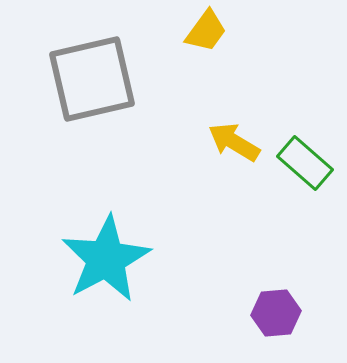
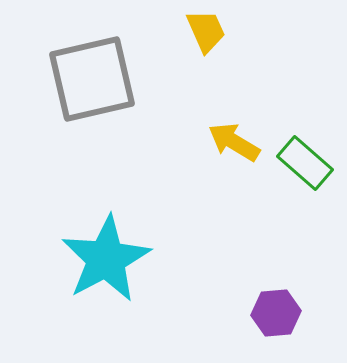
yellow trapezoid: rotated 60 degrees counterclockwise
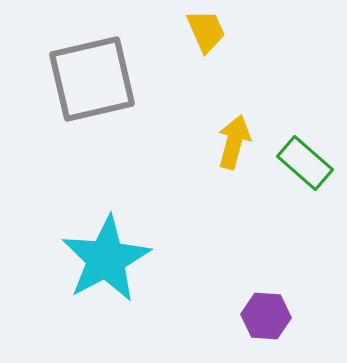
yellow arrow: rotated 74 degrees clockwise
purple hexagon: moved 10 px left, 3 px down; rotated 9 degrees clockwise
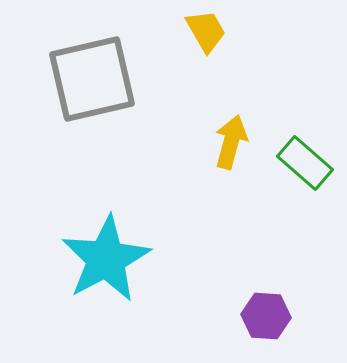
yellow trapezoid: rotated 6 degrees counterclockwise
yellow arrow: moved 3 px left
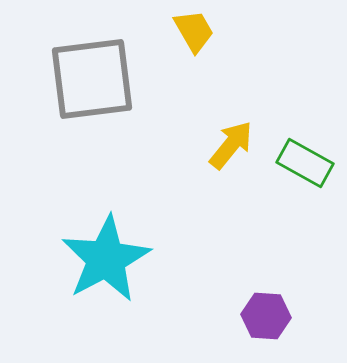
yellow trapezoid: moved 12 px left
gray square: rotated 6 degrees clockwise
yellow arrow: moved 3 px down; rotated 24 degrees clockwise
green rectangle: rotated 12 degrees counterclockwise
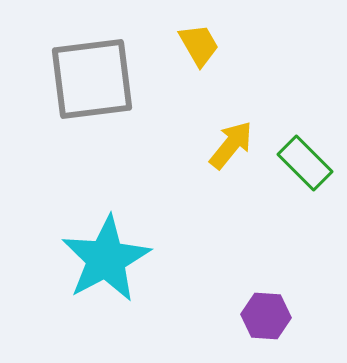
yellow trapezoid: moved 5 px right, 14 px down
green rectangle: rotated 16 degrees clockwise
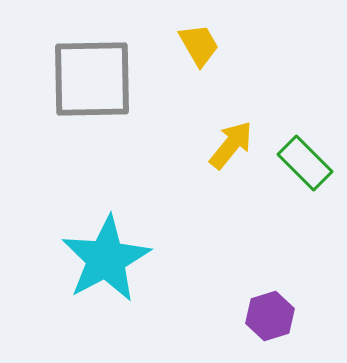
gray square: rotated 6 degrees clockwise
purple hexagon: moved 4 px right; rotated 21 degrees counterclockwise
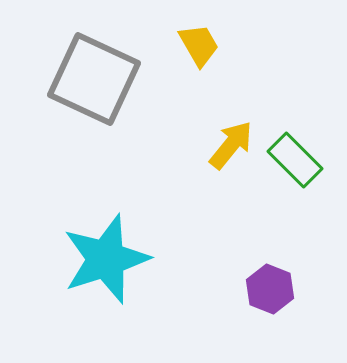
gray square: moved 2 px right; rotated 26 degrees clockwise
green rectangle: moved 10 px left, 3 px up
cyan star: rotated 10 degrees clockwise
purple hexagon: moved 27 px up; rotated 21 degrees counterclockwise
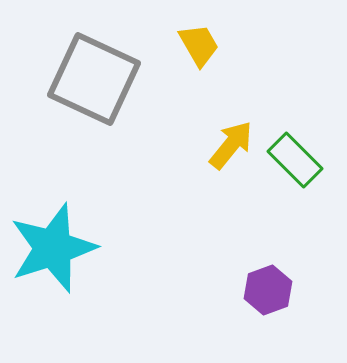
cyan star: moved 53 px left, 11 px up
purple hexagon: moved 2 px left, 1 px down; rotated 18 degrees clockwise
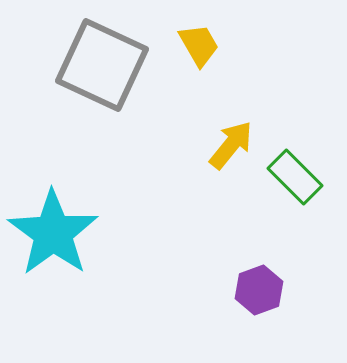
gray square: moved 8 px right, 14 px up
green rectangle: moved 17 px down
cyan star: moved 15 px up; rotated 18 degrees counterclockwise
purple hexagon: moved 9 px left
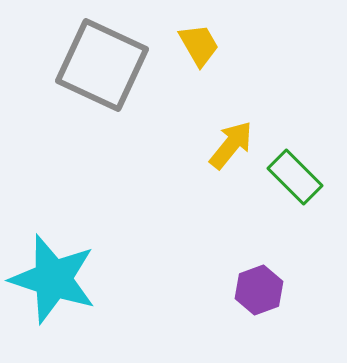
cyan star: moved 46 px down; rotated 18 degrees counterclockwise
